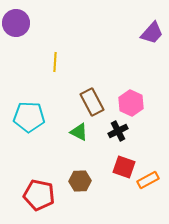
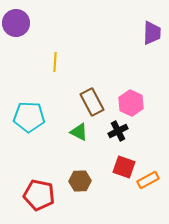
purple trapezoid: rotated 40 degrees counterclockwise
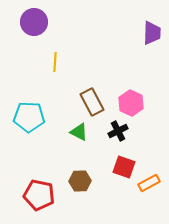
purple circle: moved 18 px right, 1 px up
orange rectangle: moved 1 px right, 3 px down
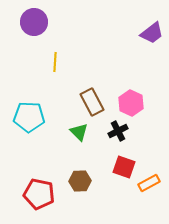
purple trapezoid: rotated 50 degrees clockwise
green triangle: rotated 18 degrees clockwise
red pentagon: moved 1 px up
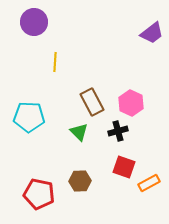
black cross: rotated 12 degrees clockwise
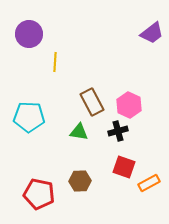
purple circle: moved 5 px left, 12 px down
pink hexagon: moved 2 px left, 2 px down
green triangle: rotated 36 degrees counterclockwise
